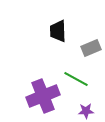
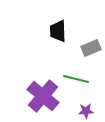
green line: rotated 15 degrees counterclockwise
purple cross: rotated 28 degrees counterclockwise
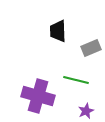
green line: moved 1 px down
purple cross: moved 5 px left; rotated 24 degrees counterclockwise
purple star: rotated 21 degrees counterclockwise
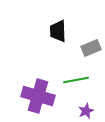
green line: rotated 25 degrees counterclockwise
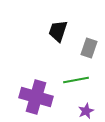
black trapezoid: rotated 20 degrees clockwise
gray rectangle: moved 2 px left; rotated 48 degrees counterclockwise
purple cross: moved 2 px left, 1 px down
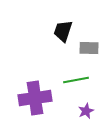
black trapezoid: moved 5 px right
gray rectangle: rotated 72 degrees clockwise
purple cross: moved 1 px left, 1 px down; rotated 24 degrees counterclockwise
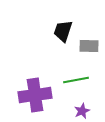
gray rectangle: moved 2 px up
purple cross: moved 3 px up
purple star: moved 4 px left
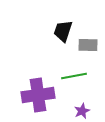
gray rectangle: moved 1 px left, 1 px up
green line: moved 2 px left, 4 px up
purple cross: moved 3 px right
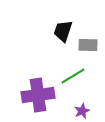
green line: moved 1 px left; rotated 20 degrees counterclockwise
